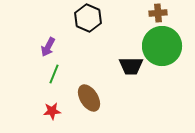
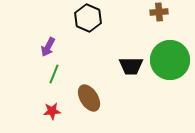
brown cross: moved 1 px right, 1 px up
green circle: moved 8 px right, 14 px down
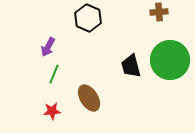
black trapezoid: rotated 75 degrees clockwise
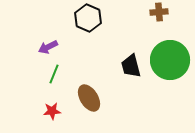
purple arrow: rotated 36 degrees clockwise
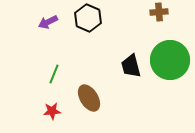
purple arrow: moved 25 px up
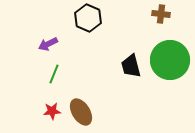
brown cross: moved 2 px right, 2 px down; rotated 12 degrees clockwise
purple arrow: moved 22 px down
brown ellipse: moved 8 px left, 14 px down
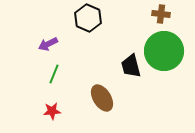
green circle: moved 6 px left, 9 px up
brown ellipse: moved 21 px right, 14 px up
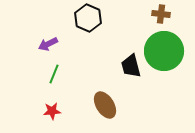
brown ellipse: moved 3 px right, 7 px down
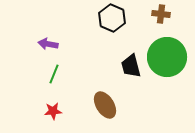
black hexagon: moved 24 px right
purple arrow: rotated 36 degrees clockwise
green circle: moved 3 px right, 6 px down
red star: moved 1 px right
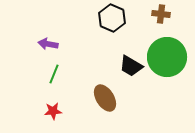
black trapezoid: rotated 45 degrees counterclockwise
brown ellipse: moved 7 px up
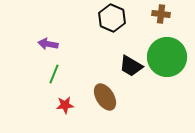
brown ellipse: moved 1 px up
red star: moved 12 px right, 6 px up
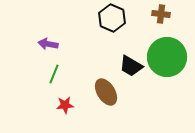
brown ellipse: moved 1 px right, 5 px up
